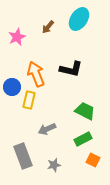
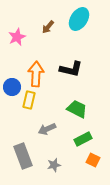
orange arrow: rotated 25 degrees clockwise
green trapezoid: moved 8 px left, 2 px up
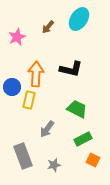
gray arrow: rotated 30 degrees counterclockwise
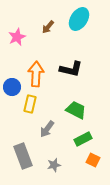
yellow rectangle: moved 1 px right, 4 px down
green trapezoid: moved 1 px left, 1 px down
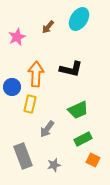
green trapezoid: moved 2 px right; rotated 130 degrees clockwise
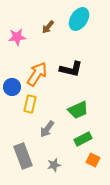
pink star: rotated 18 degrees clockwise
orange arrow: moved 1 px right; rotated 30 degrees clockwise
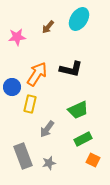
gray star: moved 5 px left, 2 px up
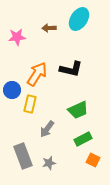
brown arrow: moved 1 px right, 1 px down; rotated 48 degrees clockwise
blue circle: moved 3 px down
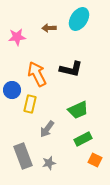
orange arrow: rotated 60 degrees counterclockwise
orange square: moved 2 px right
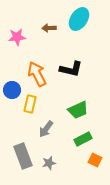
gray arrow: moved 1 px left
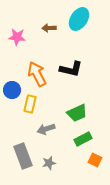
pink star: rotated 12 degrees clockwise
green trapezoid: moved 1 px left, 3 px down
gray arrow: rotated 36 degrees clockwise
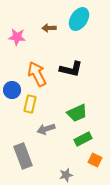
gray star: moved 17 px right, 12 px down
